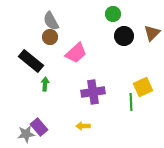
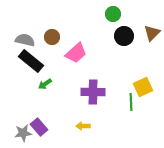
gray semicircle: moved 26 px left, 19 px down; rotated 132 degrees clockwise
brown circle: moved 2 px right
green arrow: rotated 128 degrees counterclockwise
purple cross: rotated 10 degrees clockwise
gray star: moved 3 px left, 1 px up
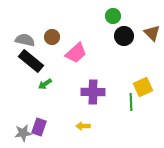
green circle: moved 2 px down
brown triangle: rotated 30 degrees counterclockwise
purple rectangle: rotated 60 degrees clockwise
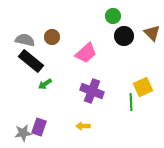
pink trapezoid: moved 10 px right
purple cross: moved 1 px left, 1 px up; rotated 20 degrees clockwise
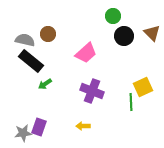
brown circle: moved 4 px left, 3 px up
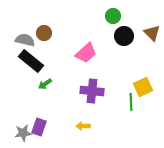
brown circle: moved 4 px left, 1 px up
purple cross: rotated 15 degrees counterclockwise
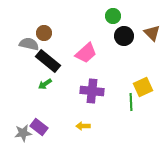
gray semicircle: moved 4 px right, 4 px down
black rectangle: moved 17 px right
purple rectangle: rotated 72 degrees counterclockwise
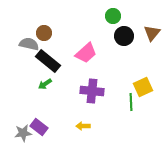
brown triangle: rotated 24 degrees clockwise
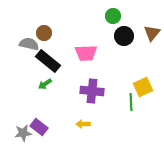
pink trapezoid: rotated 40 degrees clockwise
yellow arrow: moved 2 px up
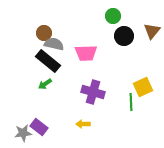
brown triangle: moved 2 px up
gray semicircle: moved 25 px right
purple cross: moved 1 px right, 1 px down; rotated 10 degrees clockwise
